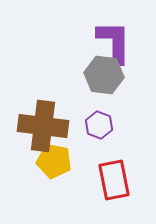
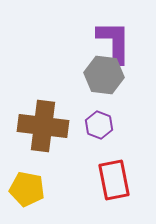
yellow pentagon: moved 27 px left, 28 px down
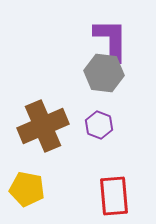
purple L-shape: moved 3 px left, 2 px up
gray hexagon: moved 2 px up
brown cross: rotated 30 degrees counterclockwise
red rectangle: moved 16 px down; rotated 6 degrees clockwise
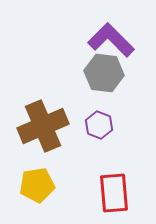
purple L-shape: rotated 45 degrees counterclockwise
yellow pentagon: moved 10 px right, 4 px up; rotated 20 degrees counterclockwise
red rectangle: moved 3 px up
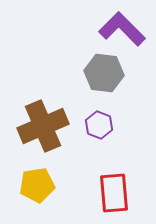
purple L-shape: moved 11 px right, 11 px up
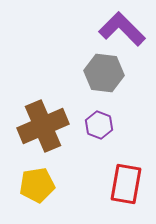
red rectangle: moved 12 px right, 9 px up; rotated 15 degrees clockwise
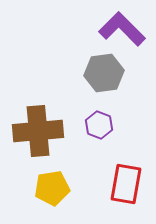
gray hexagon: rotated 15 degrees counterclockwise
brown cross: moved 5 px left, 5 px down; rotated 18 degrees clockwise
yellow pentagon: moved 15 px right, 3 px down
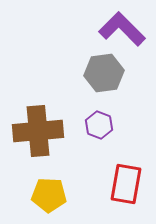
yellow pentagon: moved 3 px left, 7 px down; rotated 12 degrees clockwise
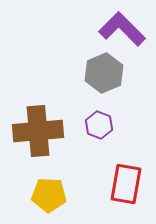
gray hexagon: rotated 15 degrees counterclockwise
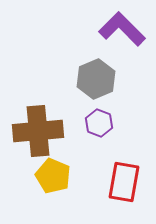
gray hexagon: moved 8 px left, 6 px down
purple hexagon: moved 2 px up
red rectangle: moved 2 px left, 2 px up
yellow pentagon: moved 4 px right, 19 px up; rotated 20 degrees clockwise
